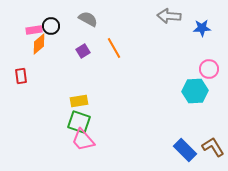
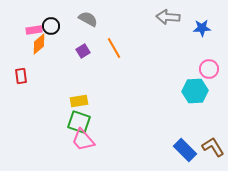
gray arrow: moved 1 px left, 1 px down
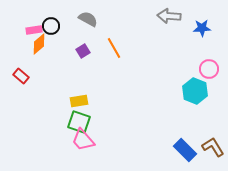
gray arrow: moved 1 px right, 1 px up
red rectangle: rotated 42 degrees counterclockwise
cyan hexagon: rotated 25 degrees clockwise
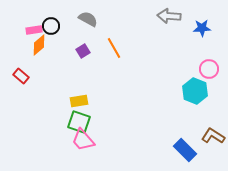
orange diamond: moved 1 px down
brown L-shape: moved 11 px up; rotated 25 degrees counterclockwise
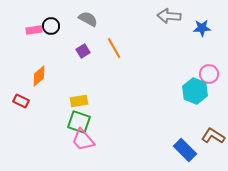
orange diamond: moved 31 px down
pink circle: moved 5 px down
red rectangle: moved 25 px down; rotated 14 degrees counterclockwise
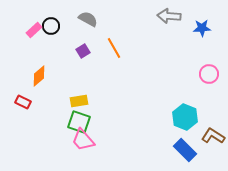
pink rectangle: rotated 35 degrees counterclockwise
cyan hexagon: moved 10 px left, 26 px down
red rectangle: moved 2 px right, 1 px down
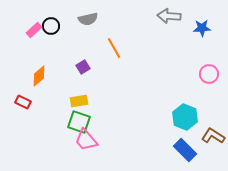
gray semicircle: rotated 138 degrees clockwise
purple square: moved 16 px down
pink trapezoid: moved 3 px right
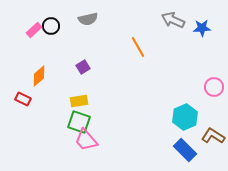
gray arrow: moved 4 px right, 4 px down; rotated 20 degrees clockwise
orange line: moved 24 px right, 1 px up
pink circle: moved 5 px right, 13 px down
red rectangle: moved 3 px up
cyan hexagon: rotated 15 degrees clockwise
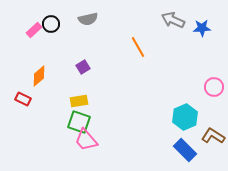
black circle: moved 2 px up
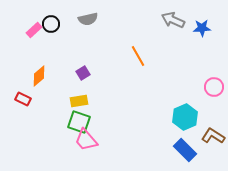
orange line: moved 9 px down
purple square: moved 6 px down
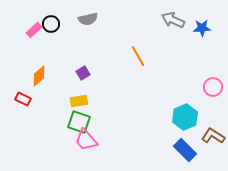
pink circle: moved 1 px left
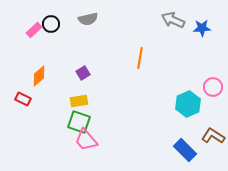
orange line: moved 2 px right, 2 px down; rotated 40 degrees clockwise
cyan hexagon: moved 3 px right, 13 px up
